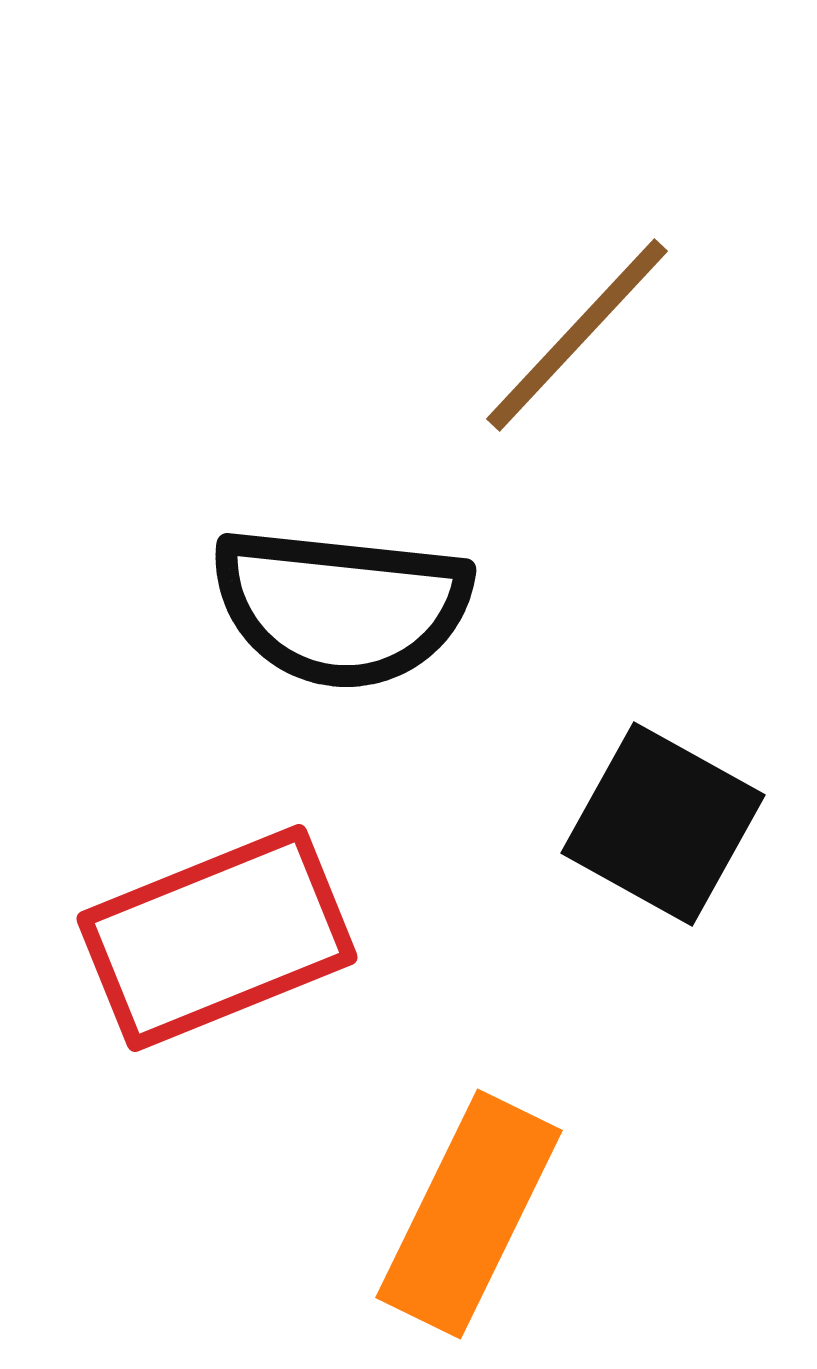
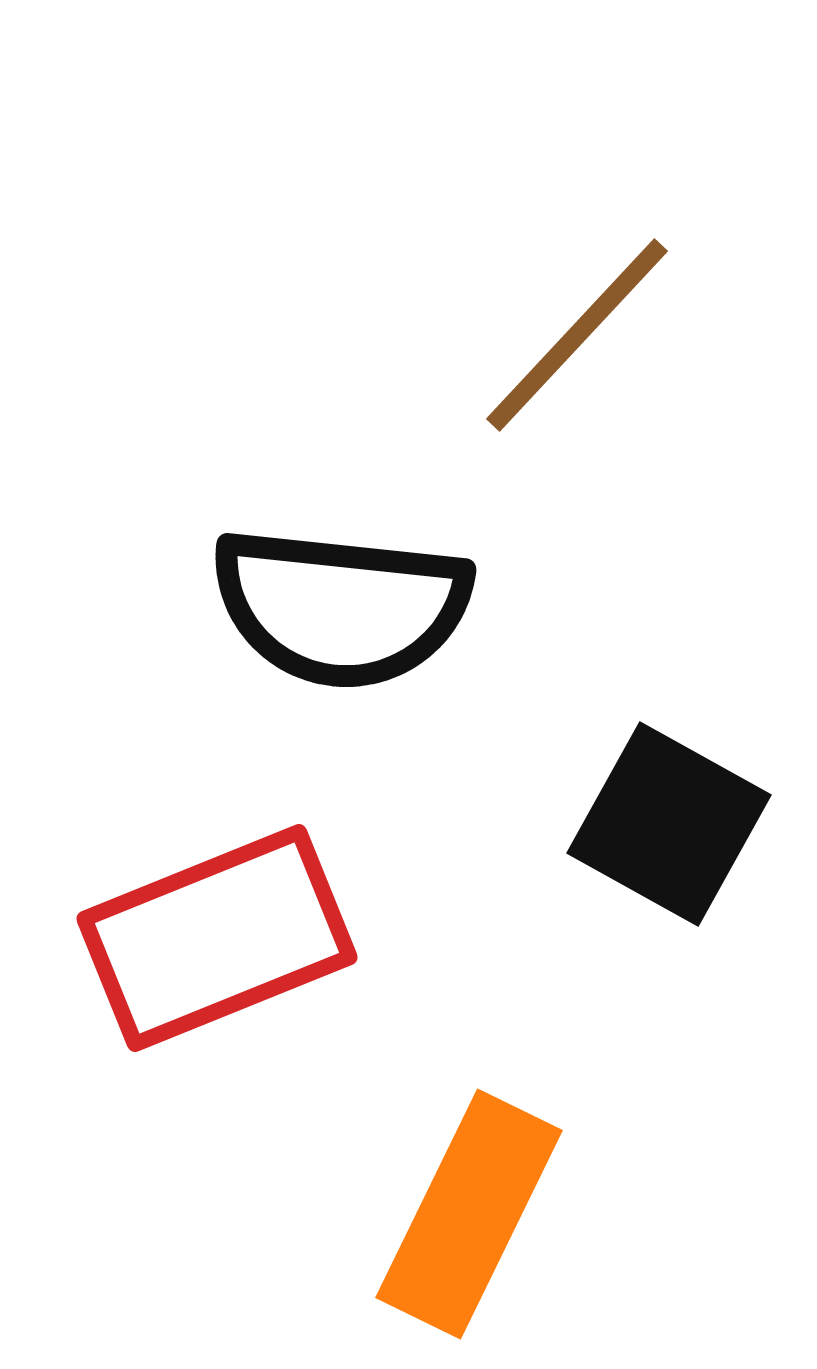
black square: moved 6 px right
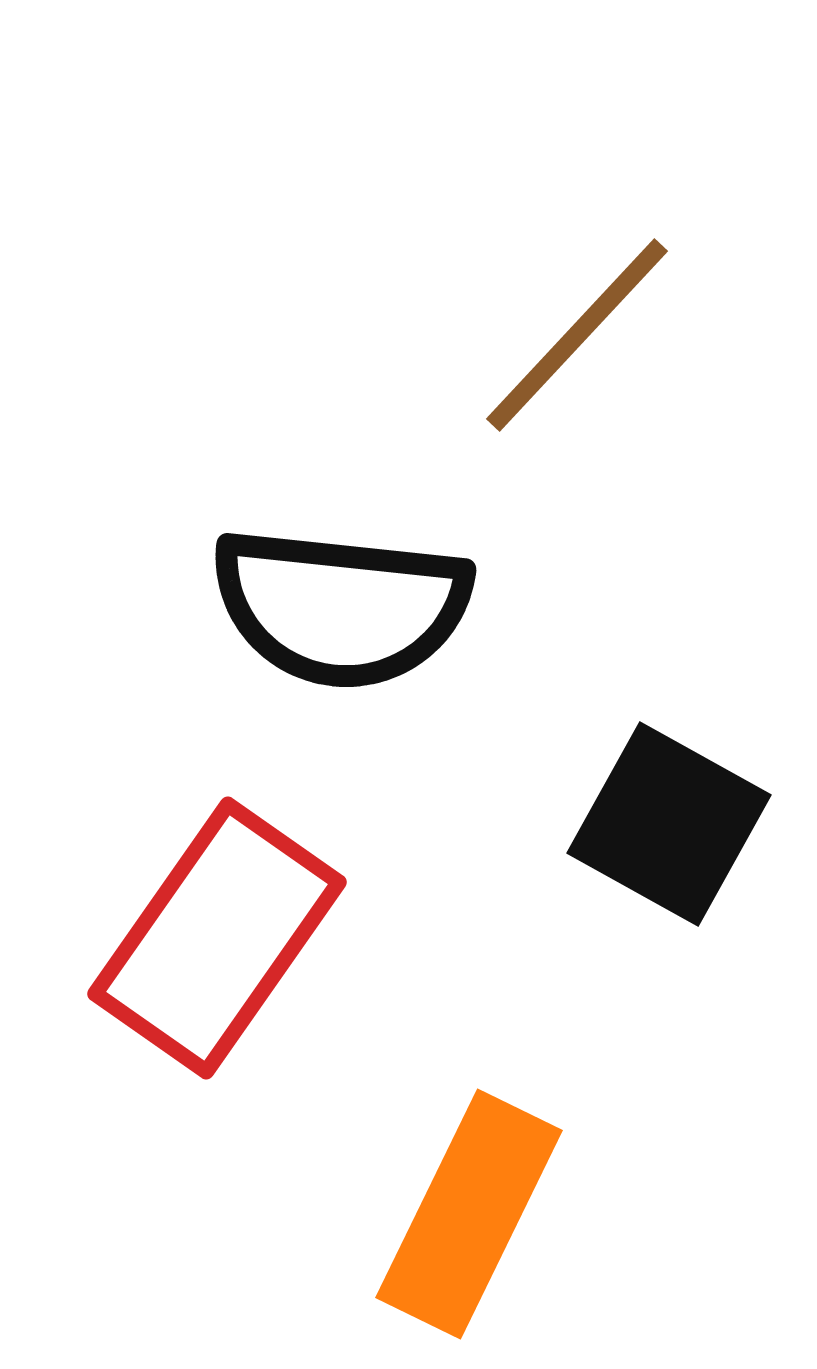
red rectangle: rotated 33 degrees counterclockwise
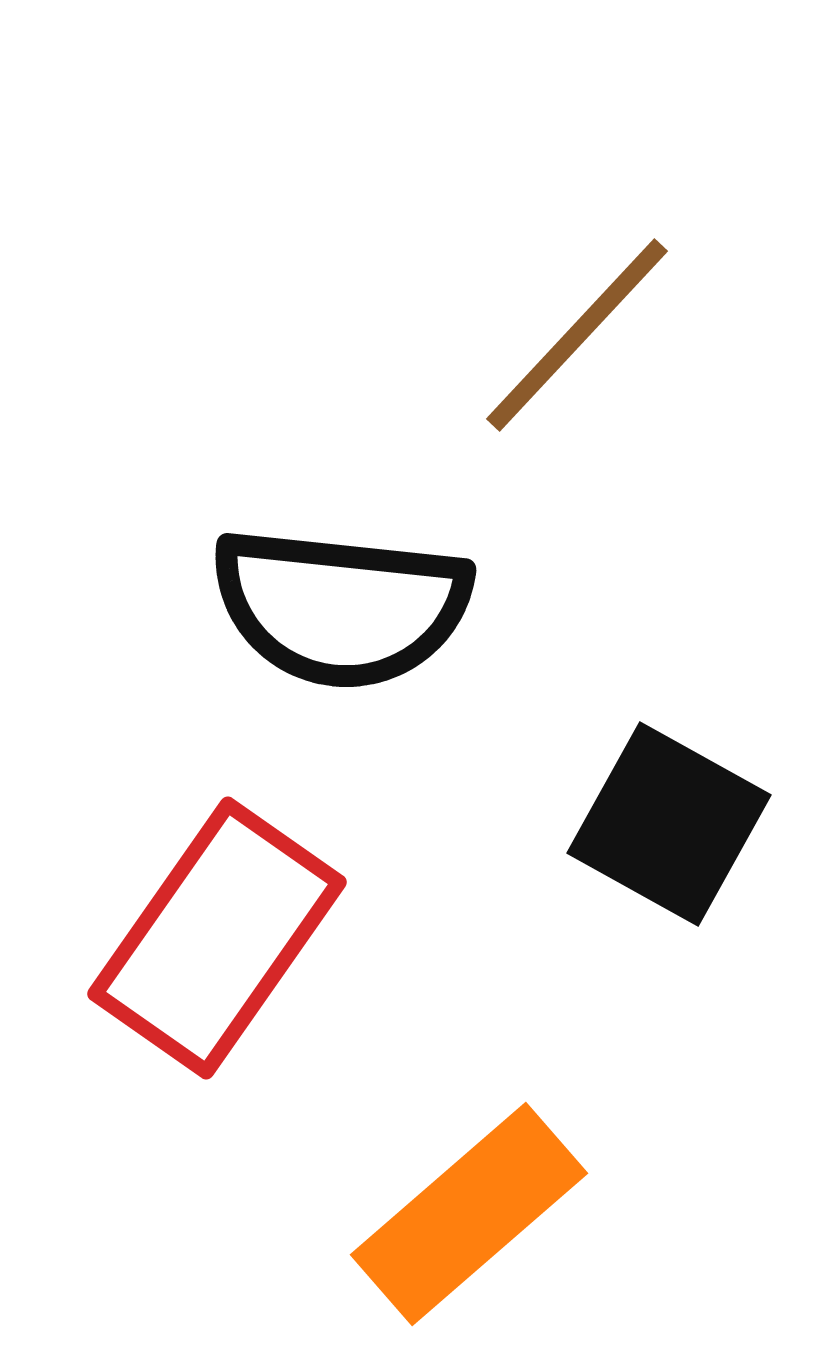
orange rectangle: rotated 23 degrees clockwise
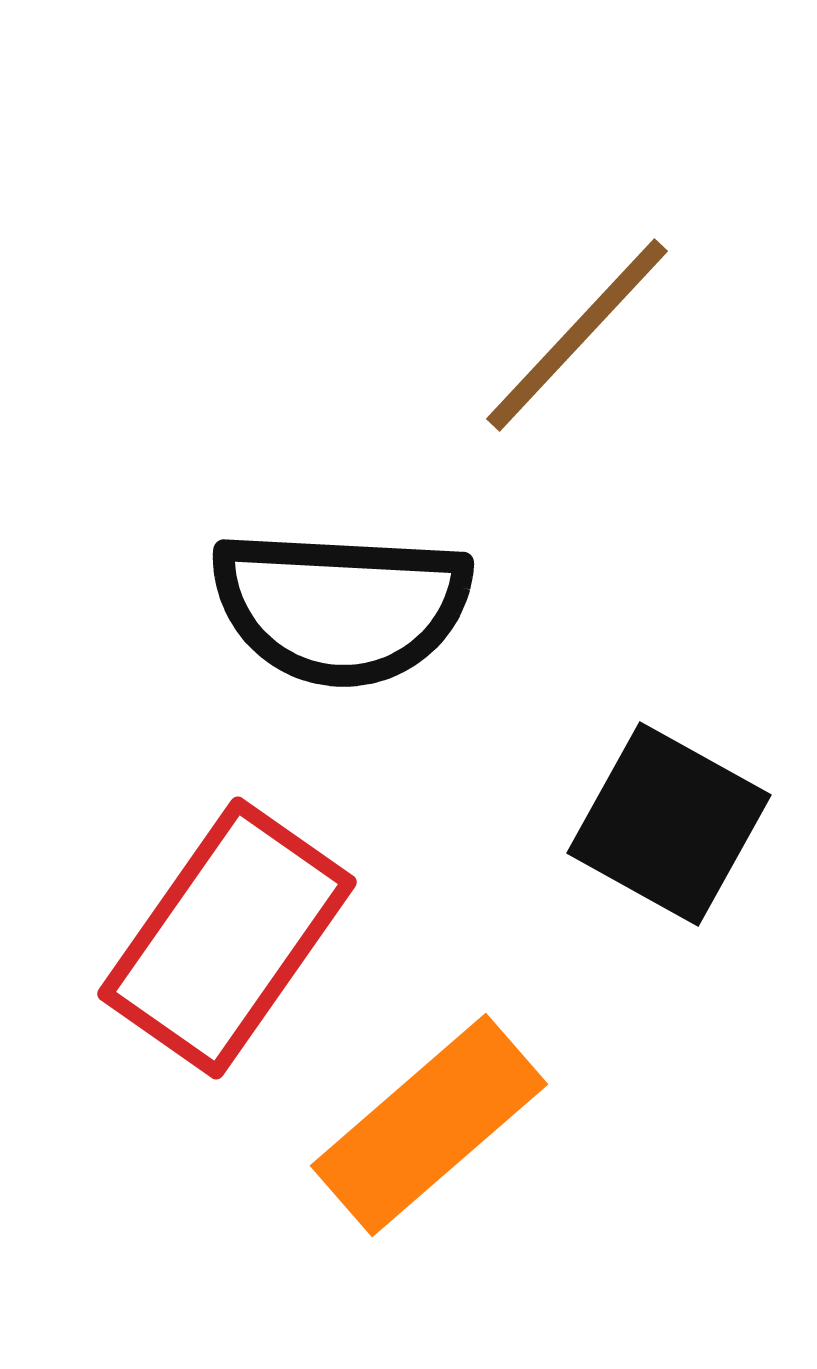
black semicircle: rotated 3 degrees counterclockwise
red rectangle: moved 10 px right
orange rectangle: moved 40 px left, 89 px up
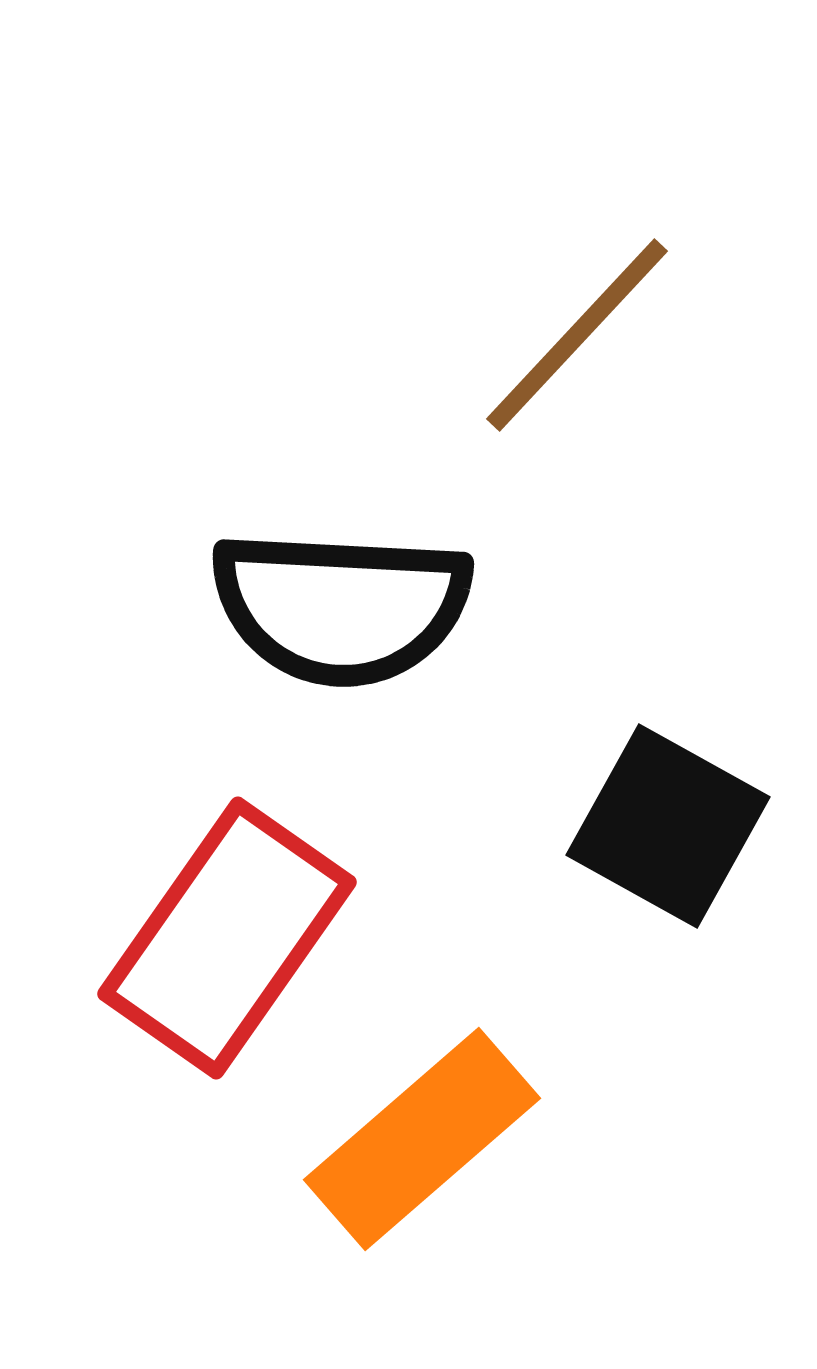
black square: moved 1 px left, 2 px down
orange rectangle: moved 7 px left, 14 px down
